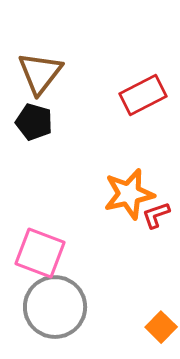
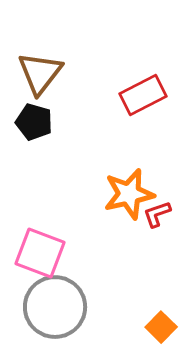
red L-shape: moved 1 px right, 1 px up
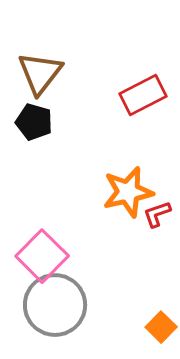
orange star: moved 1 px left, 2 px up
pink square: moved 2 px right, 3 px down; rotated 24 degrees clockwise
gray circle: moved 2 px up
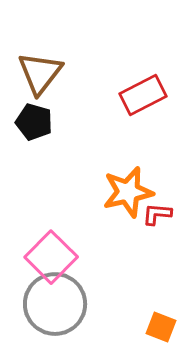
red L-shape: rotated 24 degrees clockwise
pink square: moved 9 px right, 1 px down
gray circle: moved 1 px up
orange square: rotated 24 degrees counterclockwise
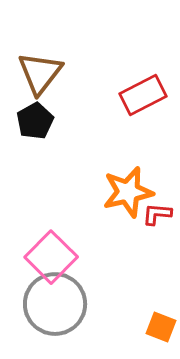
black pentagon: moved 1 px right, 1 px up; rotated 27 degrees clockwise
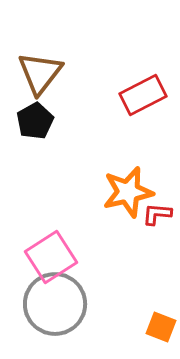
pink square: rotated 12 degrees clockwise
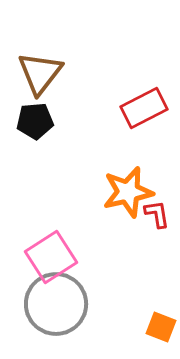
red rectangle: moved 1 px right, 13 px down
black pentagon: rotated 24 degrees clockwise
red L-shape: rotated 76 degrees clockwise
gray circle: moved 1 px right
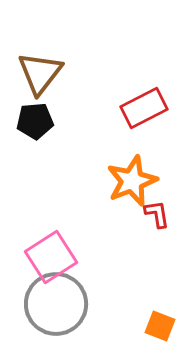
orange star: moved 4 px right, 11 px up; rotated 9 degrees counterclockwise
orange square: moved 1 px left, 1 px up
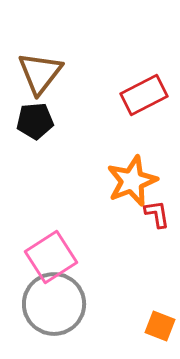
red rectangle: moved 13 px up
gray circle: moved 2 px left
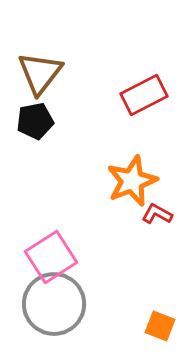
black pentagon: rotated 6 degrees counterclockwise
red L-shape: rotated 52 degrees counterclockwise
